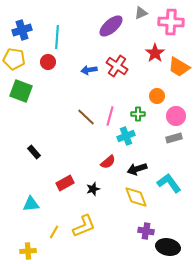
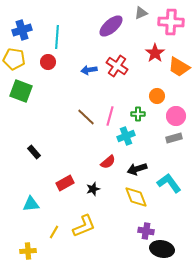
black ellipse: moved 6 px left, 2 px down
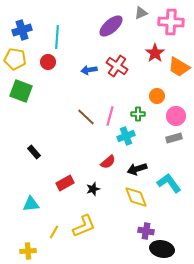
yellow pentagon: moved 1 px right
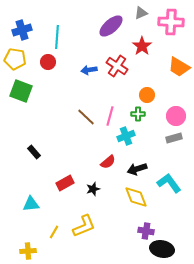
red star: moved 13 px left, 7 px up
orange circle: moved 10 px left, 1 px up
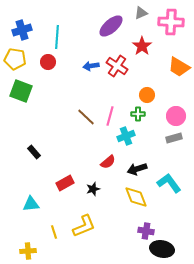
blue arrow: moved 2 px right, 4 px up
yellow line: rotated 48 degrees counterclockwise
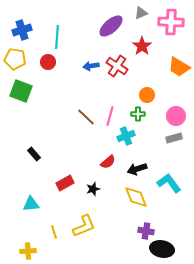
black rectangle: moved 2 px down
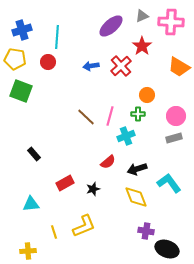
gray triangle: moved 1 px right, 3 px down
red cross: moved 4 px right; rotated 15 degrees clockwise
black ellipse: moved 5 px right; rotated 10 degrees clockwise
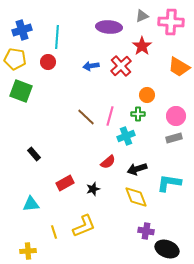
purple ellipse: moved 2 px left, 1 px down; rotated 45 degrees clockwise
cyan L-shape: rotated 45 degrees counterclockwise
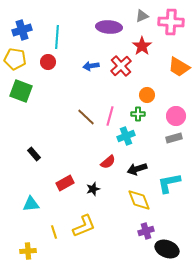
cyan L-shape: rotated 20 degrees counterclockwise
yellow diamond: moved 3 px right, 3 px down
purple cross: rotated 28 degrees counterclockwise
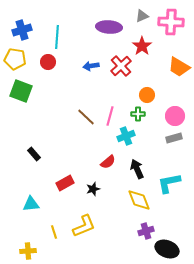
pink circle: moved 1 px left
black arrow: rotated 84 degrees clockwise
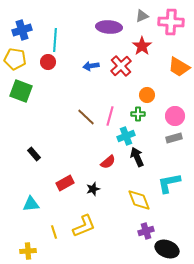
cyan line: moved 2 px left, 3 px down
black arrow: moved 12 px up
